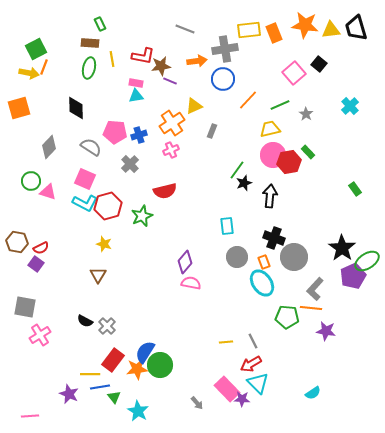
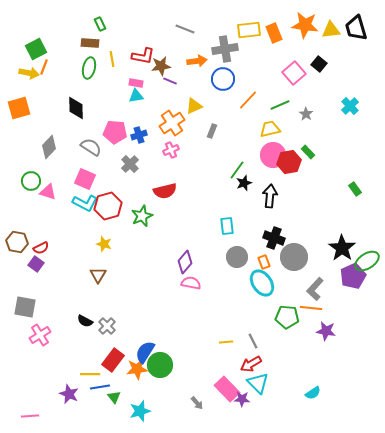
cyan star at (138, 411): moved 2 px right; rotated 25 degrees clockwise
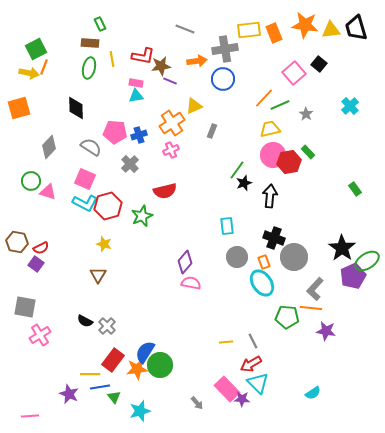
orange line at (248, 100): moved 16 px right, 2 px up
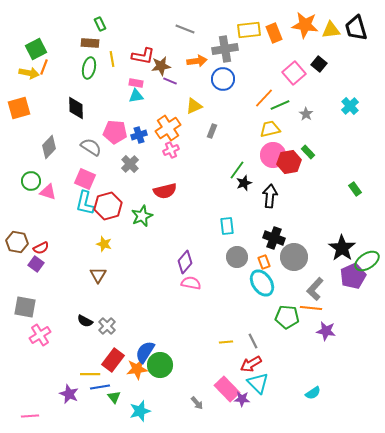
orange cross at (172, 123): moved 4 px left, 5 px down
cyan L-shape at (85, 203): rotated 75 degrees clockwise
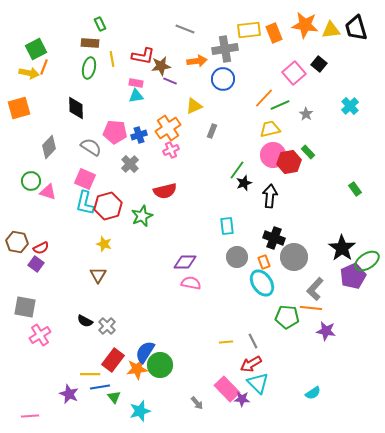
purple diamond at (185, 262): rotated 50 degrees clockwise
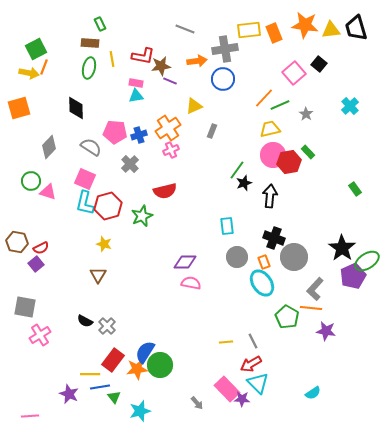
purple square at (36, 264): rotated 14 degrees clockwise
green pentagon at (287, 317): rotated 25 degrees clockwise
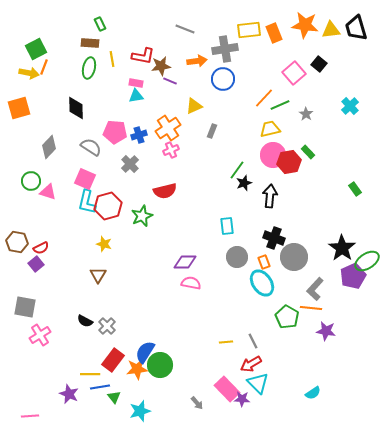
cyan L-shape at (85, 203): moved 2 px right, 1 px up
